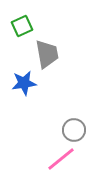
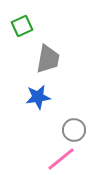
gray trapezoid: moved 1 px right, 5 px down; rotated 20 degrees clockwise
blue star: moved 14 px right, 14 px down
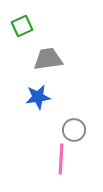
gray trapezoid: rotated 108 degrees counterclockwise
pink line: rotated 48 degrees counterclockwise
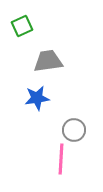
gray trapezoid: moved 2 px down
blue star: moved 1 px left, 1 px down
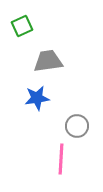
gray circle: moved 3 px right, 4 px up
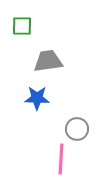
green square: rotated 25 degrees clockwise
blue star: rotated 10 degrees clockwise
gray circle: moved 3 px down
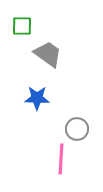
gray trapezoid: moved 7 px up; rotated 44 degrees clockwise
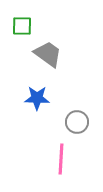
gray circle: moved 7 px up
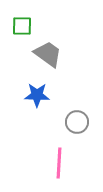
blue star: moved 3 px up
pink line: moved 2 px left, 4 px down
